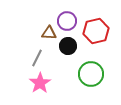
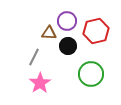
gray line: moved 3 px left, 1 px up
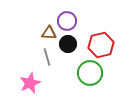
red hexagon: moved 5 px right, 14 px down
black circle: moved 2 px up
gray line: moved 13 px right; rotated 42 degrees counterclockwise
green circle: moved 1 px left, 1 px up
pink star: moved 10 px left; rotated 10 degrees clockwise
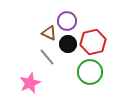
brown triangle: rotated 21 degrees clockwise
red hexagon: moved 8 px left, 3 px up
gray line: rotated 24 degrees counterclockwise
green circle: moved 1 px up
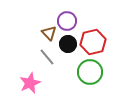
brown triangle: rotated 21 degrees clockwise
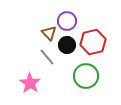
black circle: moved 1 px left, 1 px down
green circle: moved 4 px left, 4 px down
pink star: rotated 15 degrees counterclockwise
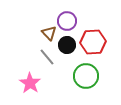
red hexagon: rotated 10 degrees clockwise
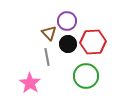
black circle: moved 1 px right, 1 px up
gray line: rotated 30 degrees clockwise
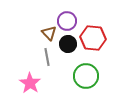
red hexagon: moved 4 px up; rotated 10 degrees clockwise
